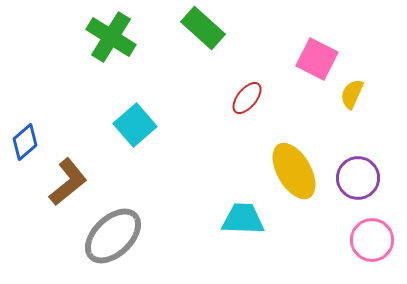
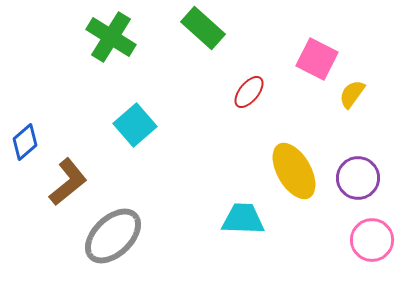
yellow semicircle: rotated 12 degrees clockwise
red ellipse: moved 2 px right, 6 px up
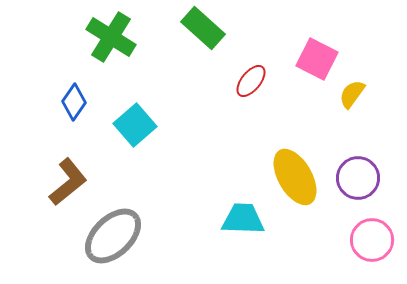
red ellipse: moved 2 px right, 11 px up
blue diamond: moved 49 px right, 40 px up; rotated 15 degrees counterclockwise
yellow ellipse: moved 1 px right, 6 px down
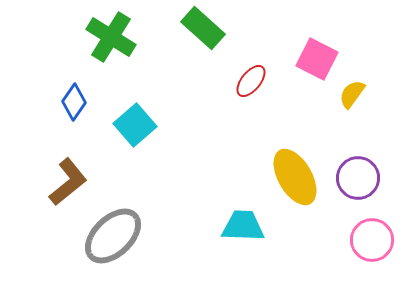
cyan trapezoid: moved 7 px down
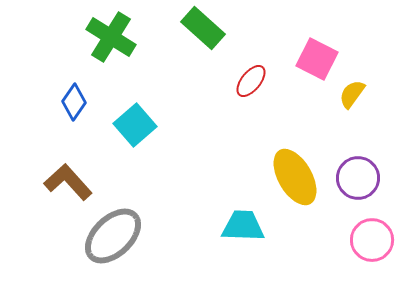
brown L-shape: rotated 93 degrees counterclockwise
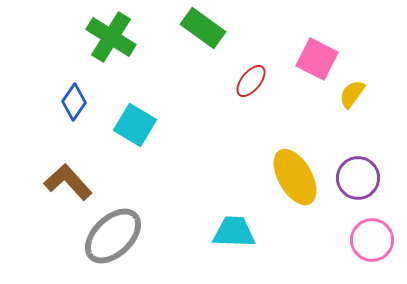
green rectangle: rotated 6 degrees counterclockwise
cyan square: rotated 18 degrees counterclockwise
cyan trapezoid: moved 9 px left, 6 px down
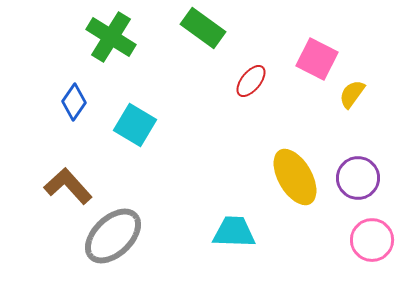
brown L-shape: moved 4 px down
